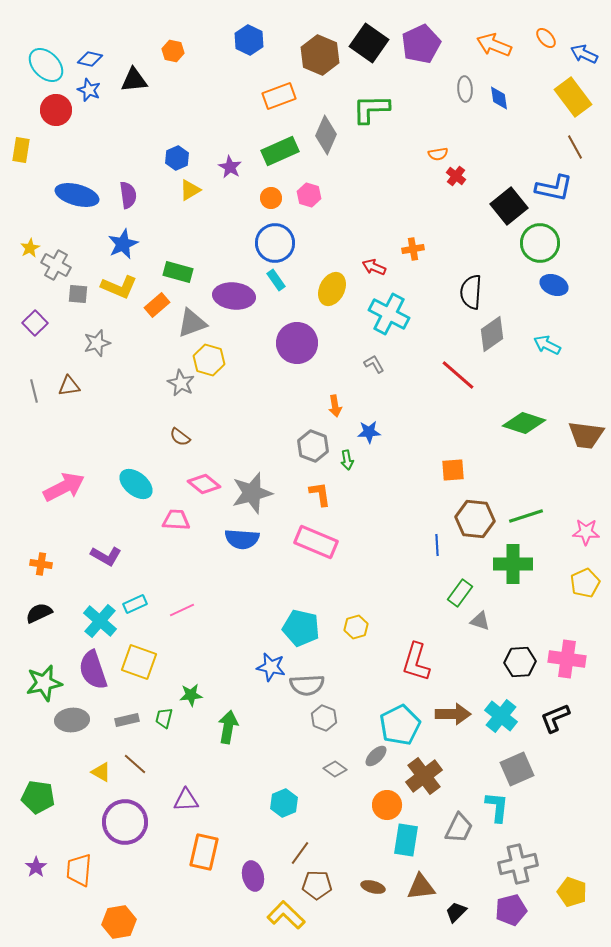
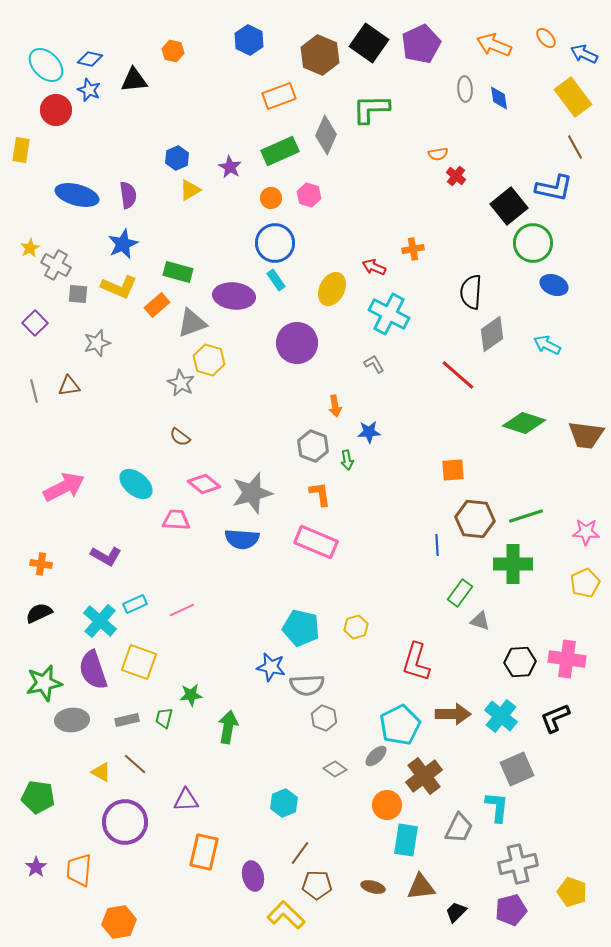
green circle at (540, 243): moved 7 px left
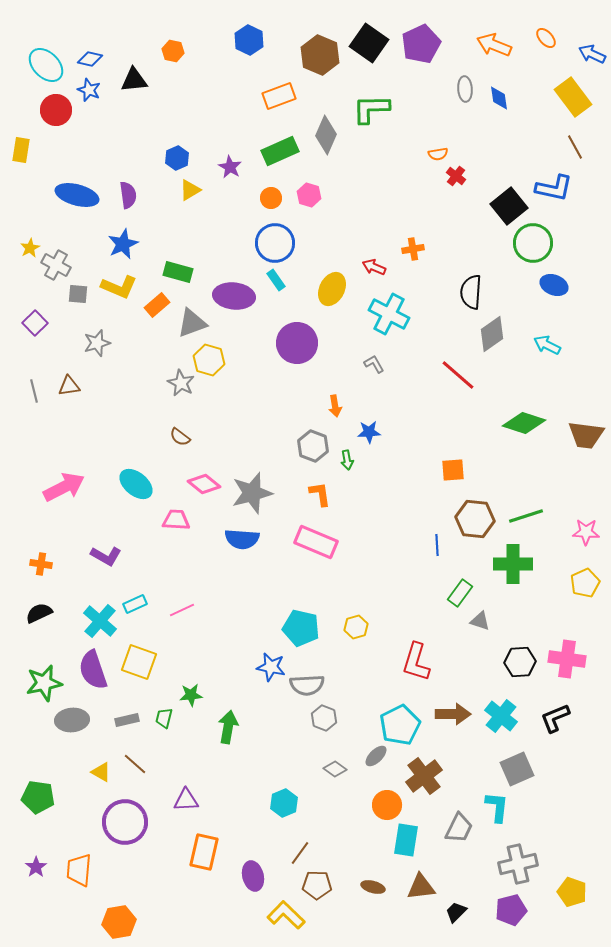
blue arrow at (584, 54): moved 8 px right
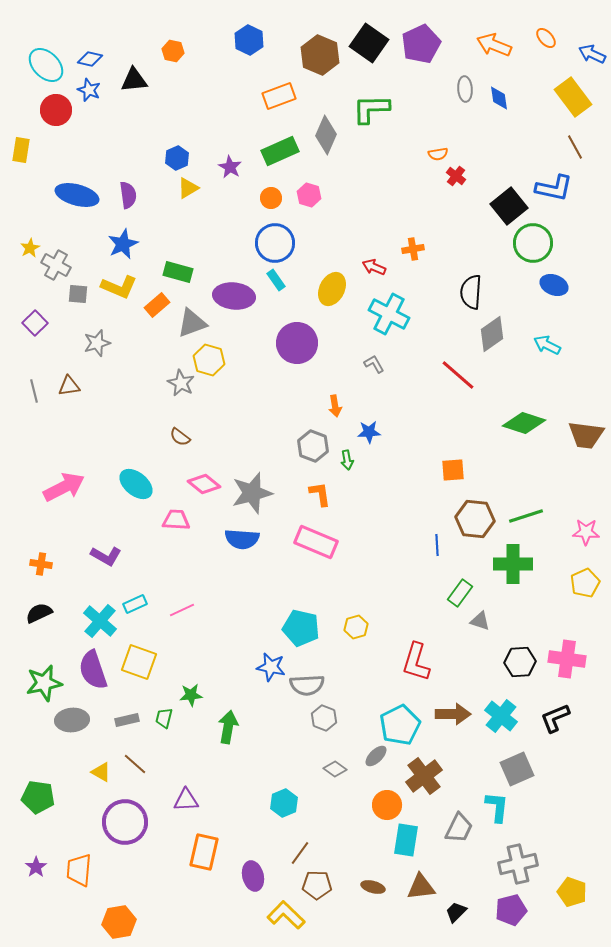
yellow triangle at (190, 190): moved 2 px left, 2 px up
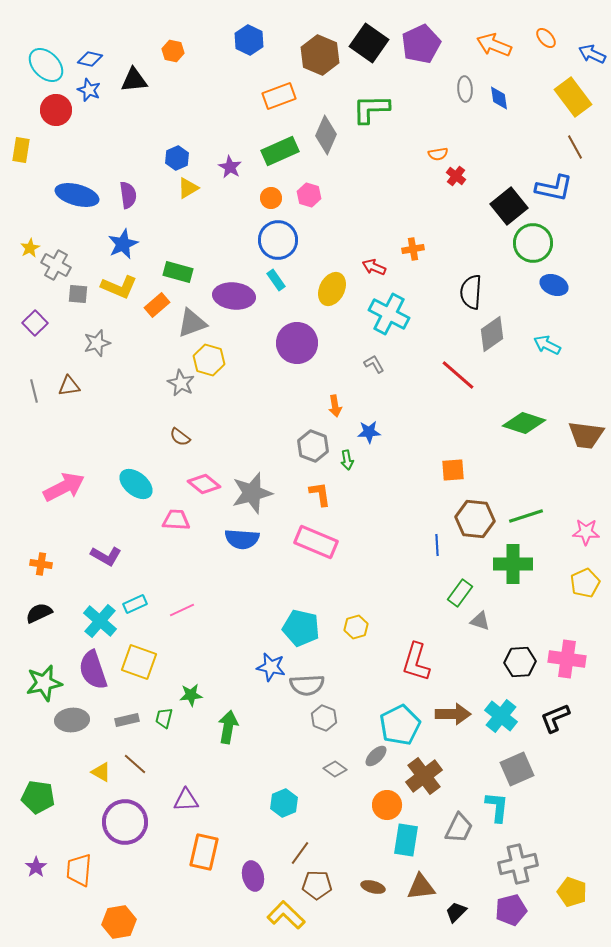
blue circle at (275, 243): moved 3 px right, 3 px up
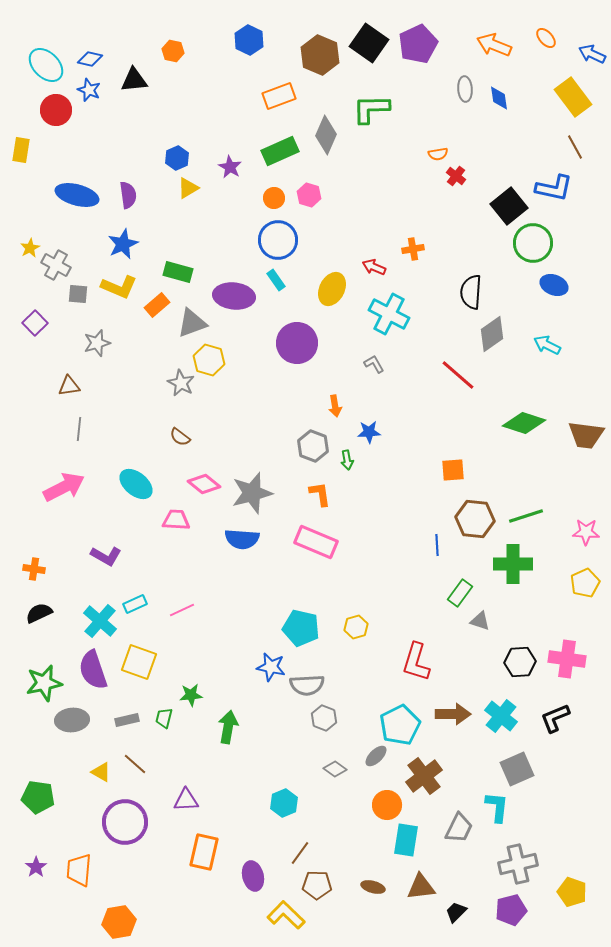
purple pentagon at (421, 44): moved 3 px left
orange circle at (271, 198): moved 3 px right
gray line at (34, 391): moved 45 px right, 38 px down; rotated 20 degrees clockwise
orange cross at (41, 564): moved 7 px left, 5 px down
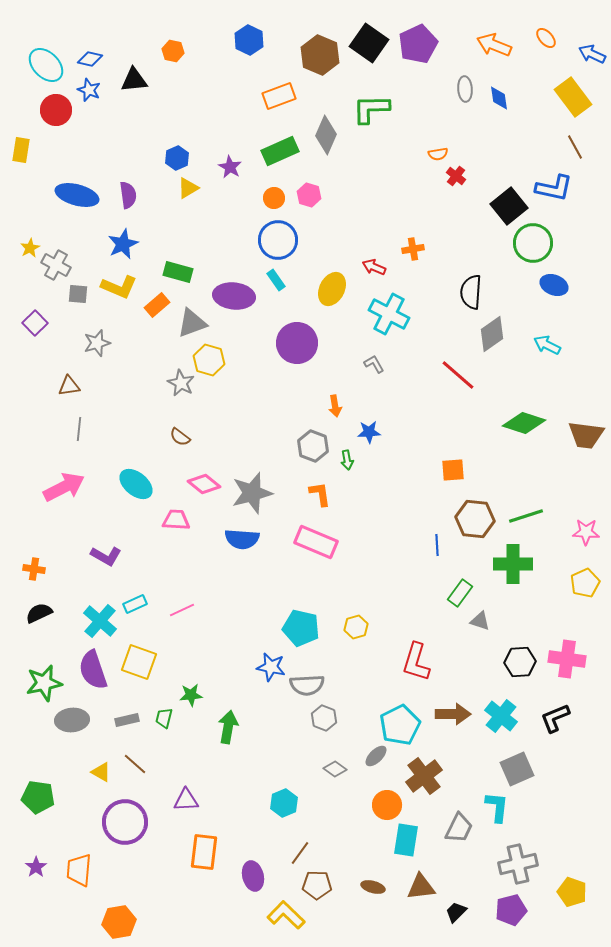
orange rectangle at (204, 852): rotated 6 degrees counterclockwise
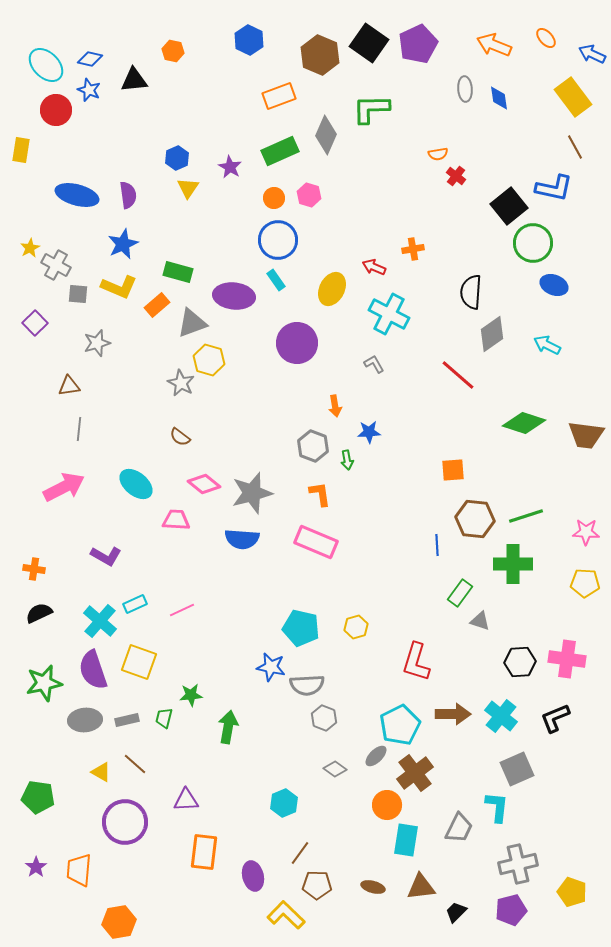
yellow triangle at (188, 188): rotated 25 degrees counterclockwise
yellow pentagon at (585, 583): rotated 28 degrees clockwise
gray ellipse at (72, 720): moved 13 px right
brown cross at (424, 776): moved 9 px left, 3 px up
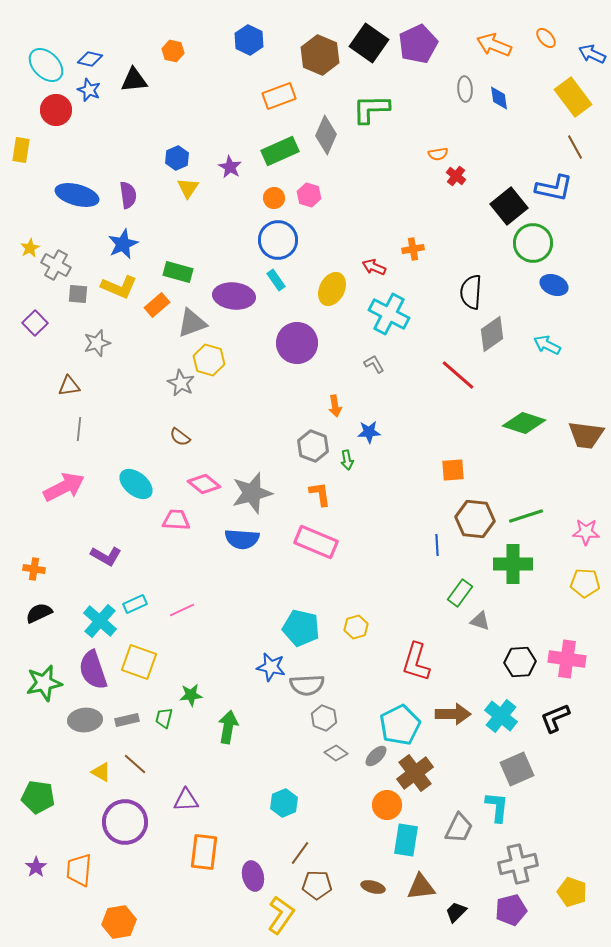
gray diamond at (335, 769): moved 1 px right, 16 px up
yellow L-shape at (286, 915): moved 5 px left; rotated 81 degrees clockwise
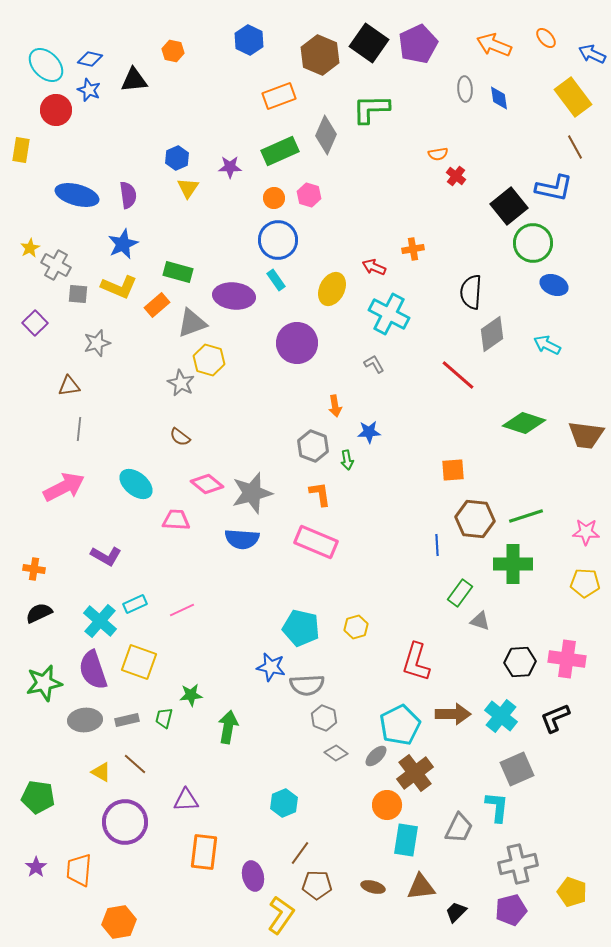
purple star at (230, 167): rotated 30 degrees counterclockwise
pink diamond at (204, 484): moved 3 px right
